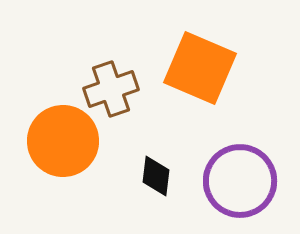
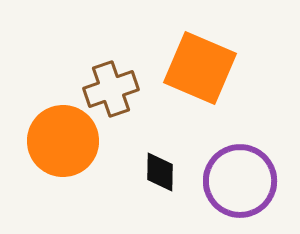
black diamond: moved 4 px right, 4 px up; rotated 6 degrees counterclockwise
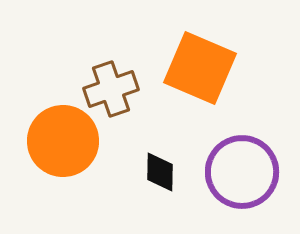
purple circle: moved 2 px right, 9 px up
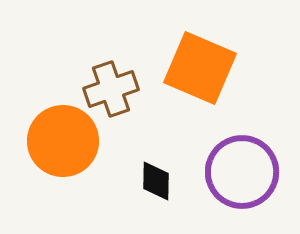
black diamond: moved 4 px left, 9 px down
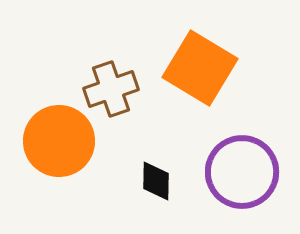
orange square: rotated 8 degrees clockwise
orange circle: moved 4 px left
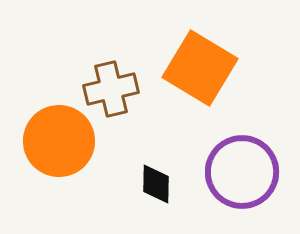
brown cross: rotated 6 degrees clockwise
black diamond: moved 3 px down
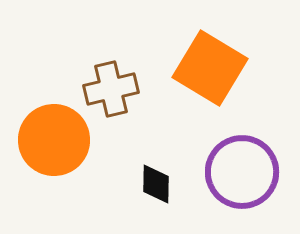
orange square: moved 10 px right
orange circle: moved 5 px left, 1 px up
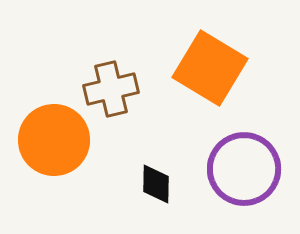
purple circle: moved 2 px right, 3 px up
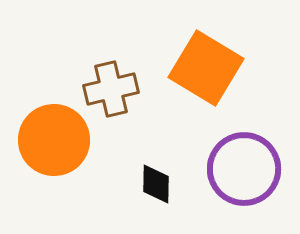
orange square: moved 4 px left
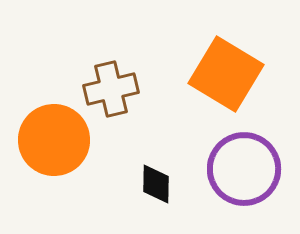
orange square: moved 20 px right, 6 px down
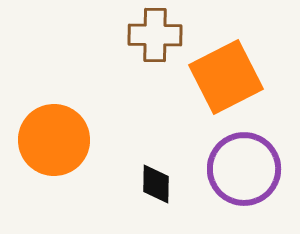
orange square: moved 3 px down; rotated 32 degrees clockwise
brown cross: moved 44 px right, 54 px up; rotated 14 degrees clockwise
